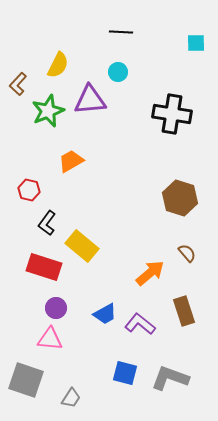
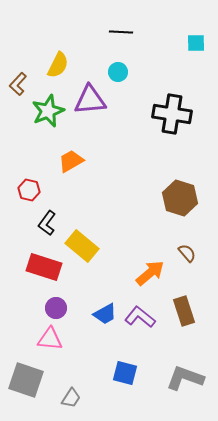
purple L-shape: moved 7 px up
gray L-shape: moved 15 px right
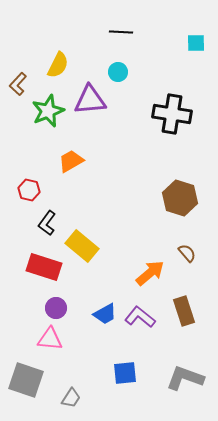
blue square: rotated 20 degrees counterclockwise
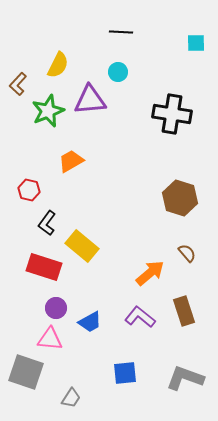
blue trapezoid: moved 15 px left, 8 px down
gray square: moved 8 px up
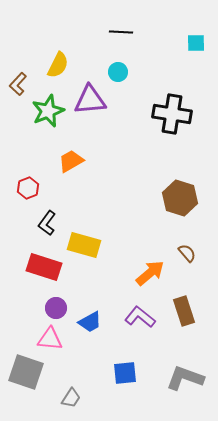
red hexagon: moved 1 px left, 2 px up; rotated 25 degrees clockwise
yellow rectangle: moved 2 px right, 1 px up; rotated 24 degrees counterclockwise
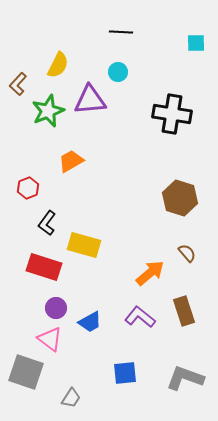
pink triangle: rotated 32 degrees clockwise
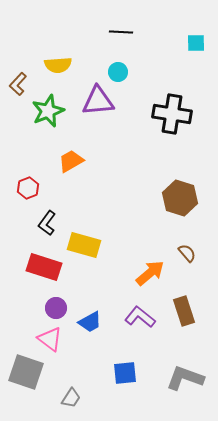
yellow semicircle: rotated 60 degrees clockwise
purple triangle: moved 8 px right, 1 px down
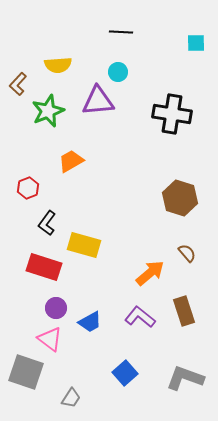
blue square: rotated 35 degrees counterclockwise
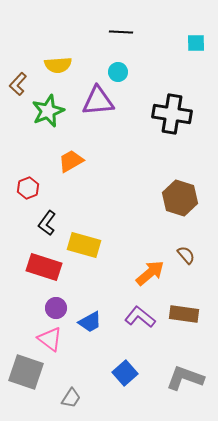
brown semicircle: moved 1 px left, 2 px down
brown rectangle: moved 3 px down; rotated 64 degrees counterclockwise
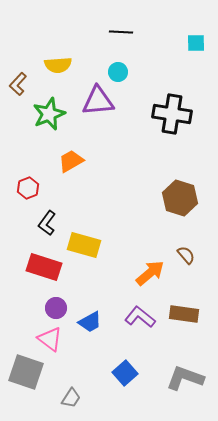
green star: moved 1 px right, 3 px down
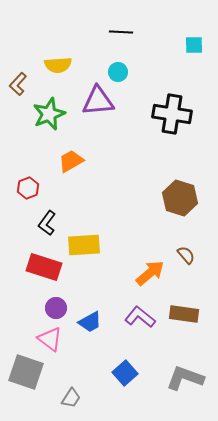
cyan square: moved 2 px left, 2 px down
yellow rectangle: rotated 20 degrees counterclockwise
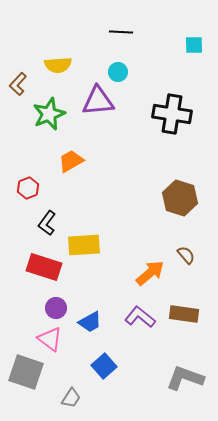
blue square: moved 21 px left, 7 px up
